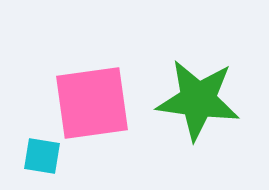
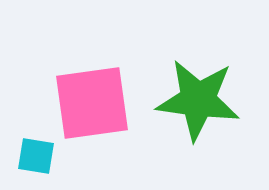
cyan square: moved 6 px left
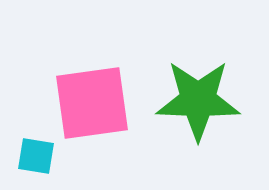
green star: rotated 6 degrees counterclockwise
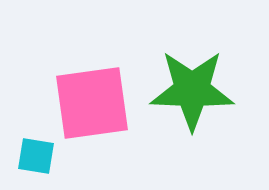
green star: moved 6 px left, 10 px up
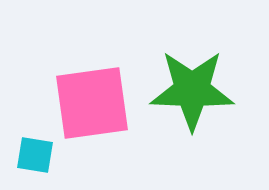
cyan square: moved 1 px left, 1 px up
